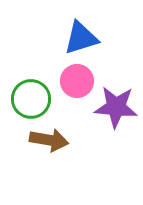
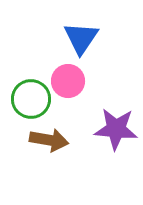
blue triangle: rotated 39 degrees counterclockwise
pink circle: moved 9 px left
purple star: moved 22 px down
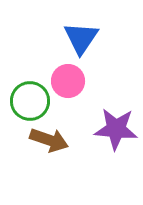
green circle: moved 1 px left, 2 px down
brown arrow: rotated 9 degrees clockwise
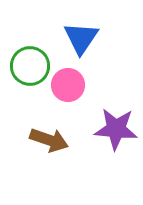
pink circle: moved 4 px down
green circle: moved 35 px up
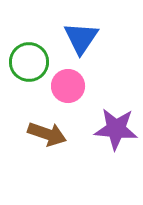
green circle: moved 1 px left, 4 px up
pink circle: moved 1 px down
brown arrow: moved 2 px left, 6 px up
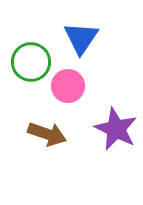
green circle: moved 2 px right
purple star: rotated 21 degrees clockwise
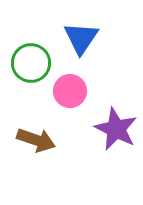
green circle: moved 1 px down
pink circle: moved 2 px right, 5 px down
brown arrow: moved 11 px left, 6 px down
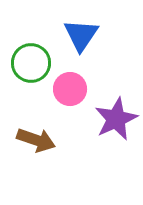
blue triangle: moved 3 px up
pink circle: moved 2 px up
purple star: moved 10 px up; rotated 21 degrees clockwise
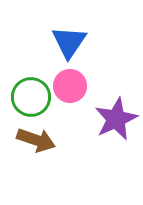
blue triangle: moved 12 px left, 7 px down
green circle: moved 34 px down
pink circle: moved 3 px up
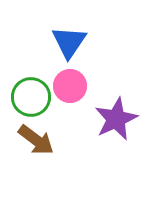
brown arrow: rotated 18 degrees clockwise
